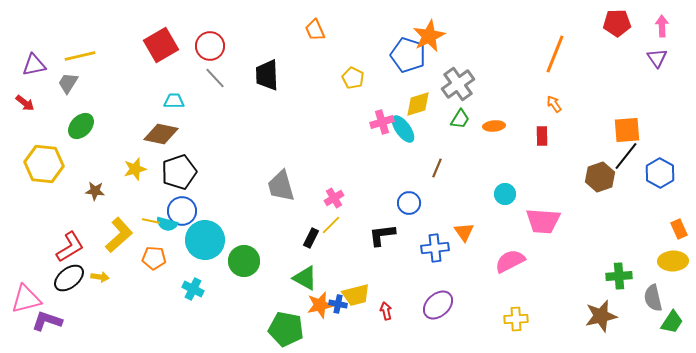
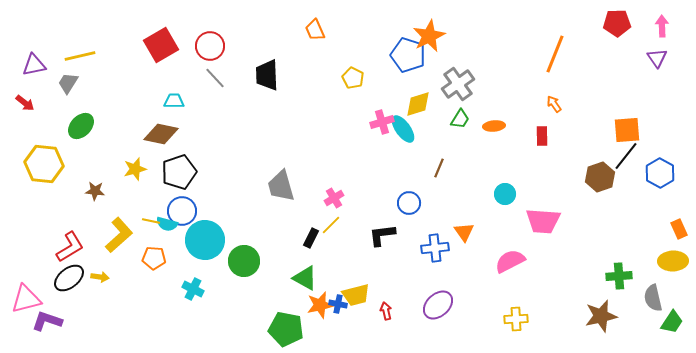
brown line at (437, 168): moved 2 px right
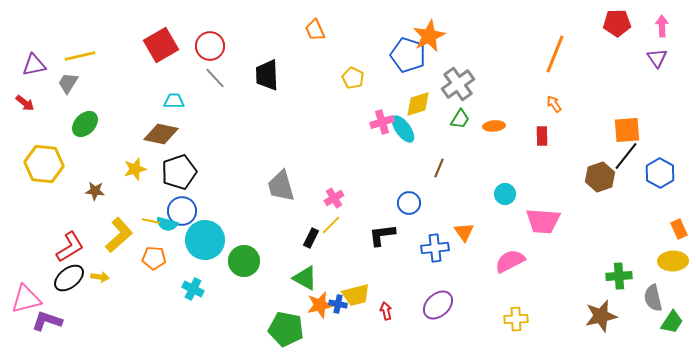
green ellipse at (81, 126): moved 4 px right, 2 px up
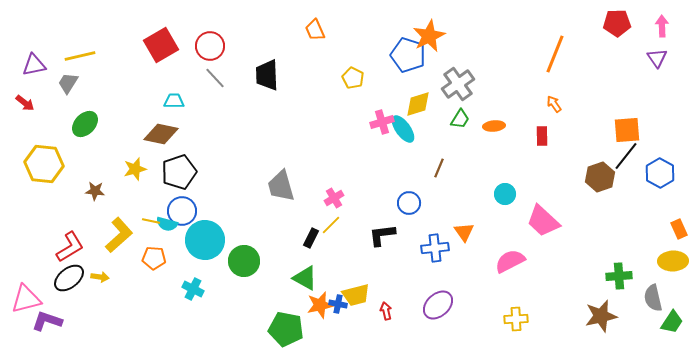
pink trapezoid at (543, 221): rotated 39 degrees clockwise
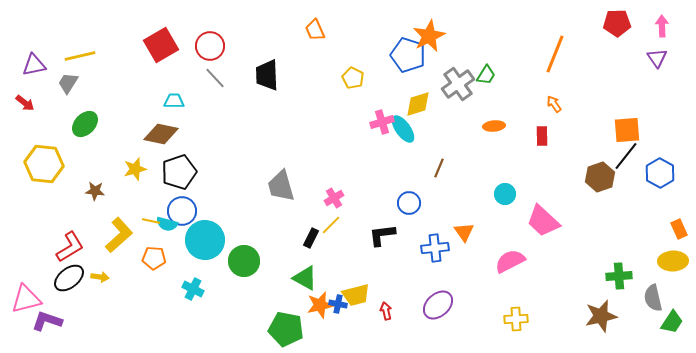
green trapezoid at (460, 119): moved 26 px right, 44 px up
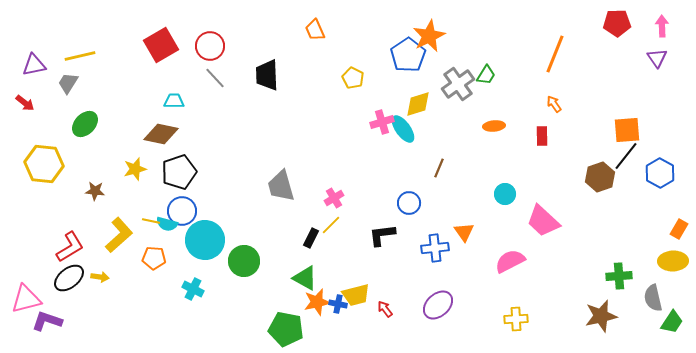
blue pentagon at (408, 55): rotated 20 degrees clockwise
orange rectangle at (679, 229): rotated 54 degrees clockwise
orange star at (320, 305): moved 3 px left, 3 px up
red arrow at (386, 311): moved 1 px left, 2 px up; rotated 24 degrees counterclockwise
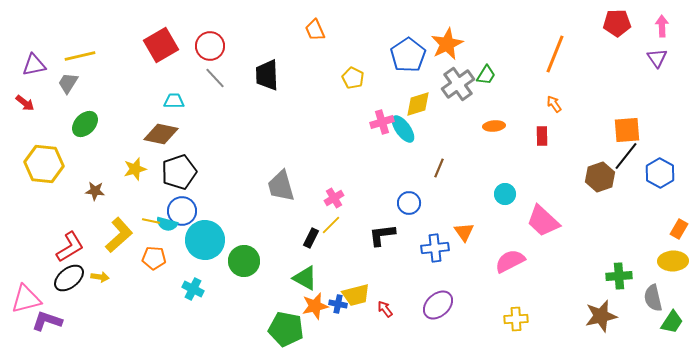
orange star at (429, 36): moved 18 px right, 8 px down
orange star at (317, 302): moved 2 px left, 4 px down
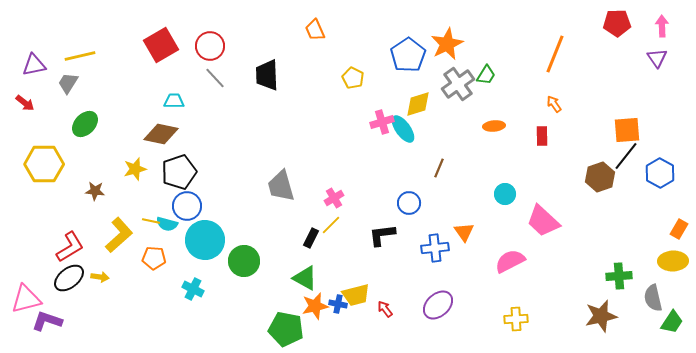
yellow hexagon at (44, 164): rotated 6 degrees counterclockwise
blue circle at (182, 211): moved 5 px right, 5 px up
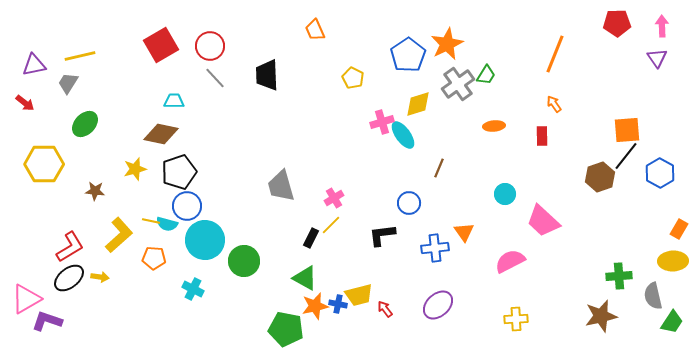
cyan ellipse at (403, 129): moved 6 px down
yellow trapezoid at (356, 295): moved 3 px right
gray semicircle at (653, 298): moved 2 px up
pink triangle at (26, 299): rotated 16 degrees counterclockwise
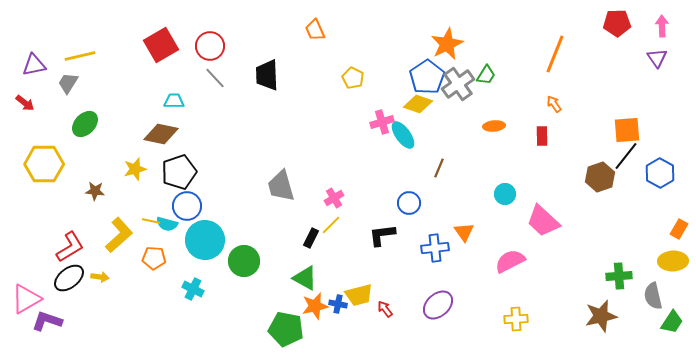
blue pentagon at (408, 55): moved 19 px right, 22 px down
yellow diamond at (418, 104): rotated 36 degrees clockwise
